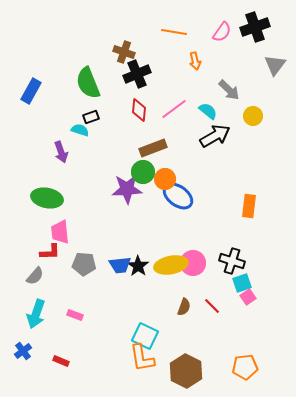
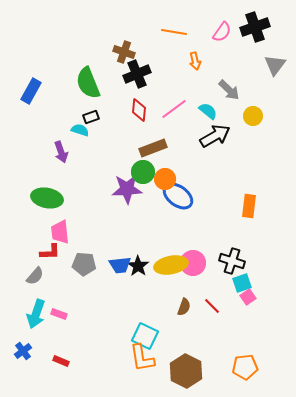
pink rectangle at (75, 315): moved 16 px left, 1 px up
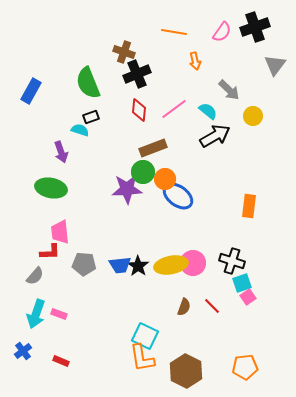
green ellipse at (47, 198): moved 4 px right, 10 px up
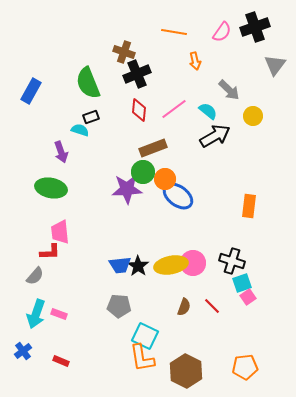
gray pentagon at (84, 264): moved 35 px right, 42 px down
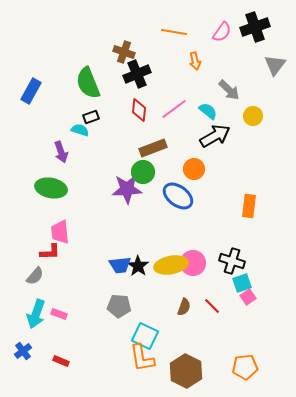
orange circle at (165, 179): moved 29 px right, 10 px up
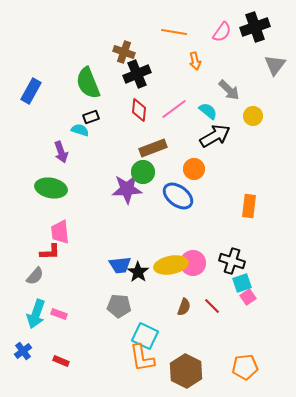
black star at (138, 266): moved 6 px down
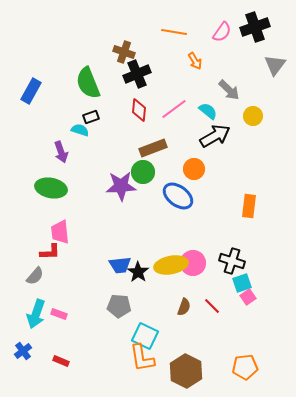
orange arrow at (195, 61): rotated 18 degrees counterclockwise
purple star at (127, 189): moved 6 px left, 3 px up
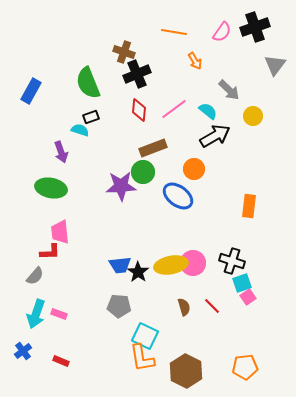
brown semicircle at (184, 307): rotated 36 degrees counterclockwise
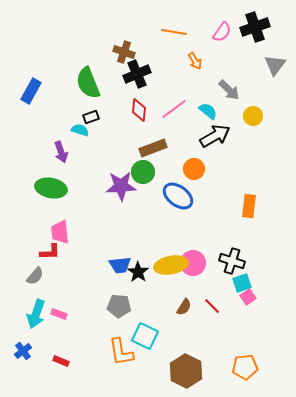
brown semicircle at (184, 307): rotated 48 degrees clockwise
orange L-shape at (142, 358): moved 21 px left, 6 px up
